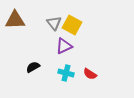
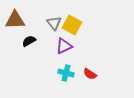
black semicircle: moved 4 px left, 26 px up
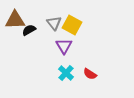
black semicircle: moved 11 px up
purple triangle: rotated 36 degrees counterclockwise
cyan cross: rotated 28 degrees clockwise
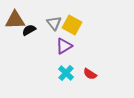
purple triangle: rotated 30 degrees clockwise
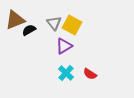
brown triangle: rotated 20 degrees counterclockwise
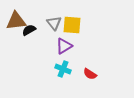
brown triangle: moved 1 px right, 1 px down; rotated 15 degrees clockwise
yellow square: rotated 24 degrees counterclockwise
cyan cross: moved 3 px left, 4 px up; rotated 21 degrees counterclockwise
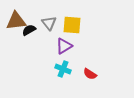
gray triangle: moved 5 px left
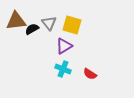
yellow square: rotated 12 degrees clockwise
black semicircle: moved 3 px right, 1 px up
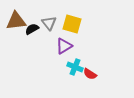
yellow square: moved 1 px up
cyan cross: moved 12 px right, 2 px up
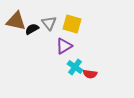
brown triangle: rotated 20 degrees clockwise
cyan cross: rotated 14 degrees clockwise
red semicircle: rotated 24 degrees counterclockwise
